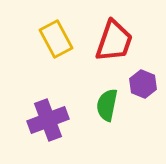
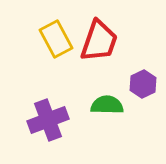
red trapezoid: moved 15 px left
purple hexagon: rotated 12 degrees clockwise
green semicircle: rotated 80 degrees clockwise
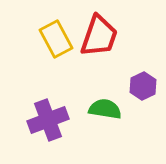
red trapezoid: moved 5 px up
purple hexagon: moved 2 px down
green semicircle: moved 2 px left, 4 px down; rotated 8 degrees clockwise
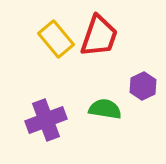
yellow rectangle: rotated 12 degrees counterclockwise
purple cross: moved 2 px left
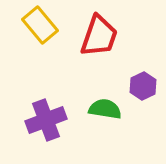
yellow rectangle: moved 16 px left, 14 px up
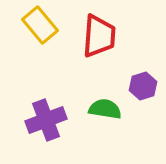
red trapezoid: rotated 15 degrees counterclockwise
purple hexagon: rotated 8 degrees clockwise
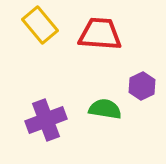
red trapezoid: moved 1 px right, 2 px up; rotated 90 degrees counterclockwise
purple hexagon: moved 1 px left; rotated 8 degrees counterclockwise
